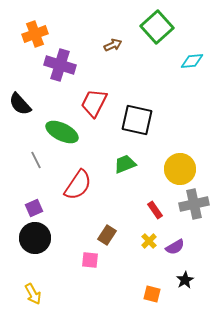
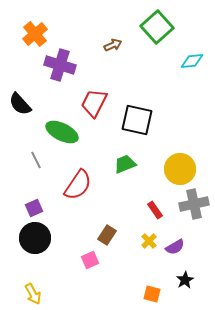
orange cross: rotated 20 degrees counterclockwise
pink square: rotated 30 degrees counterclockwise
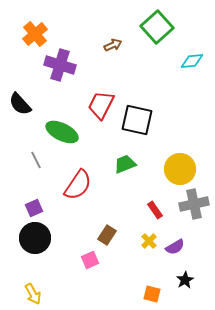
red trapezoid: moved 7 px right, 2 px down
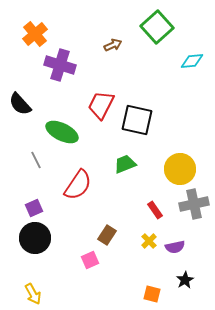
purple semicircle: rotated 18 degrees clockwise
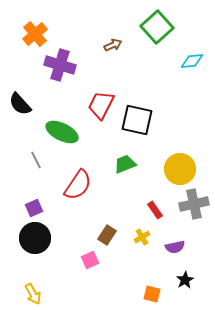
yellow cross: moved 7 px left, 4 px up; rotated 14 degrees clockwise
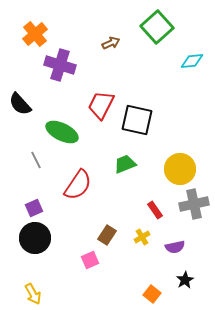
brown arrow: moved 2 px left, 2 px up
orange square: rotated 24 degrees clockwise
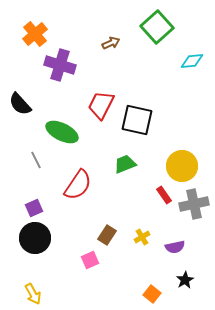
yellow circle: moved 2 px right, 3 px up
red rectangle: moved 9 px right, 15 px up
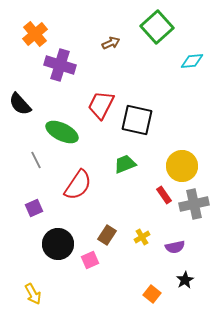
black circle: moved 23 px right, 6 px down
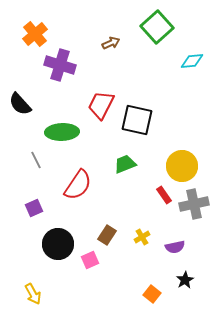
green ellipse: rotated 28 degrees counterclockwise
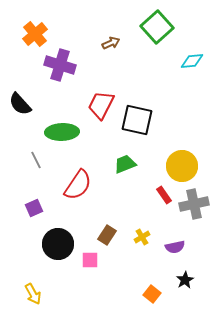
pink square: rotated 24 degrees clockwise
